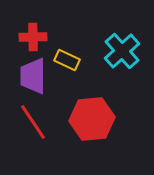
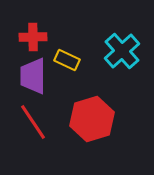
red hexagon: rotated 12 degrees counterclockwise
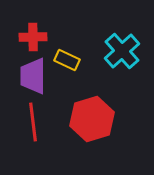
red line: rotated 27 degrees clockwise
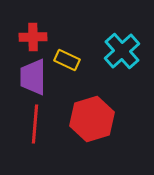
purple trapezoid: moved 1 px down
red line: moved 2 px right, 2 px down; rotated 12 degrees clockwise
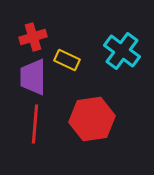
red cross: rotated 16 degrees counterclockwise
cyan cross: rotated 12 degrees counterclockwise
red hexagon: rotated 9 degrees clockwise
